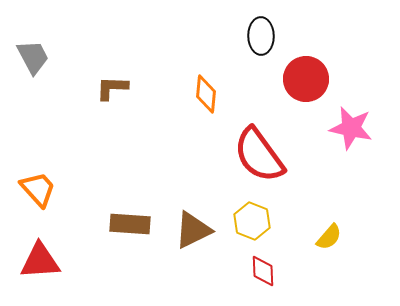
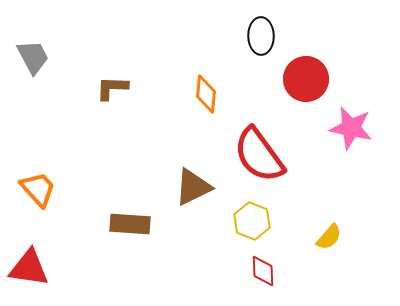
brown triangle: moved 43 px up
red triangle: moved 11 px left, 7 px down; rotated 12 degrees clockwise
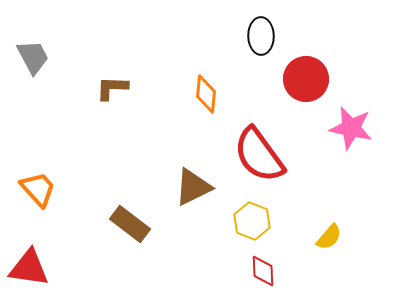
brown rectangle: rotated 33 degrees clockwise
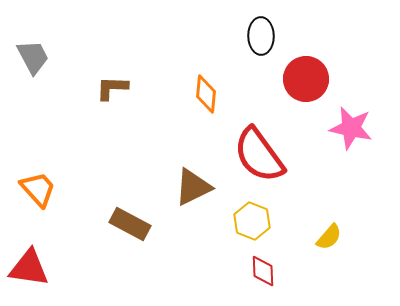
brown rectangle: rotated 9 degrees counterclockwise
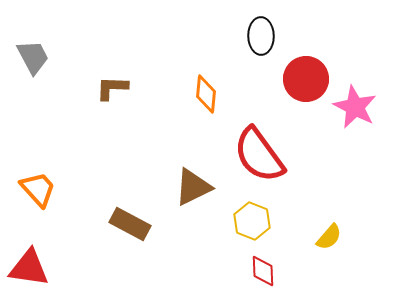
pink star: moved 4 px right, 21 px up; rotated 15 degrees clockwise
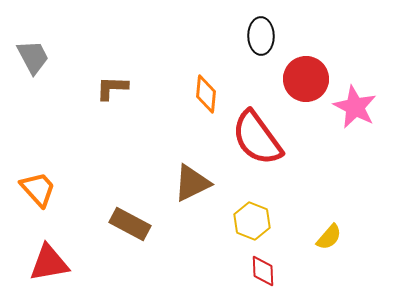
red semicircle: moved 2 px left, 17 px up
brown triangle: moved 1 px left, 4 px up
red triangle: moved 20 px right, 5 px up; rotated 18 degrees counterclockwise
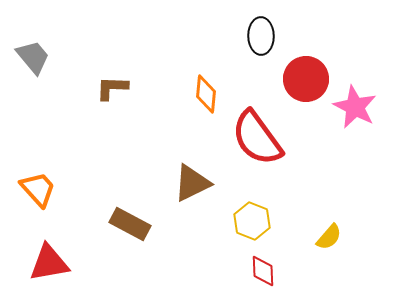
gray trapezoid: rotated 12 degrees counterclockwise
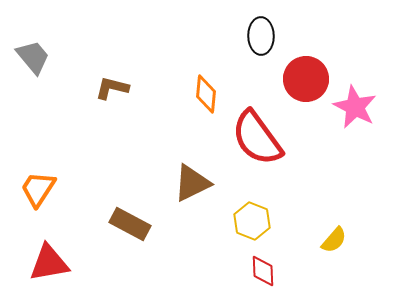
brown L-shape: rotated 12 degrees clockwise
orange trapezoid: rotated 105 degrees counterclockwise
yellow semicircle: moved 5 px right, 3 px down
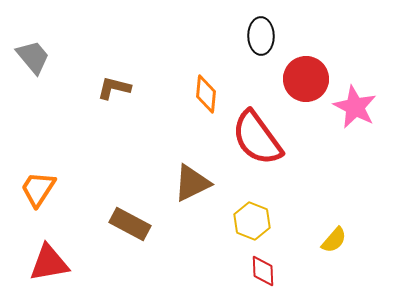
brown L-shape: moved 2 px right
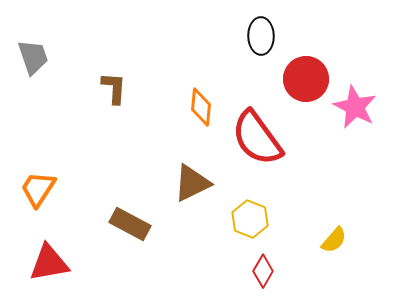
gray trapezoid: rotated 21 degrees clockwise
brown L-shape: rotated 80 degrees clockwise
orange diamond: moved 5 px left, 13 px down
yellow hexagon: moved 2 px left, 2 px up
red diamond: rotated 32 degrees clockwise
